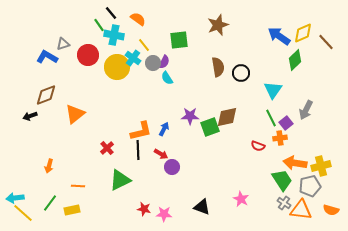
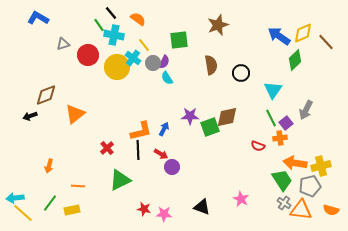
blue L-shape at (47, 57): moved 9 px left, 39 px up
brown semicircle at (218, 67): moved 7 px left, 2 px up
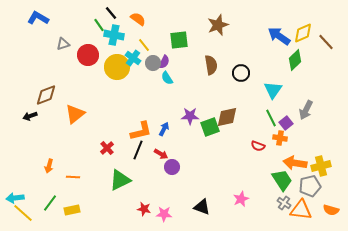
orange cross at (280, 138): rotated 16 degrees clockwise
black line at (138, 150): rotated 24 degrees clockwise
orange line at (78, 186): moved 5 px left, 9 px up
pink star at (241, 199): rotated 21 degrees clockwise
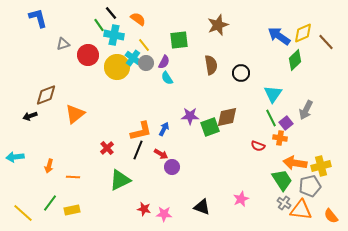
blue L-shape at (38, 18): rotated 45 degrees clockwise
gray circle at (153, 63): moved 7 px left
cyan triangle at (273, 90): moved 4 px down
cyan arrow at (15, 198): moved 41 px up
orange semicircle at (331, 210): moved 6 px down; rotated 35 degrees clockwise
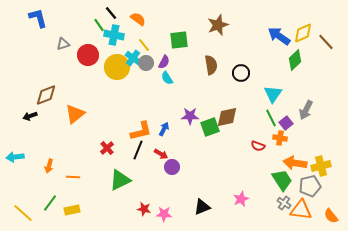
black triangle at (202, 207): rotated 42 degrees counterclockwise
